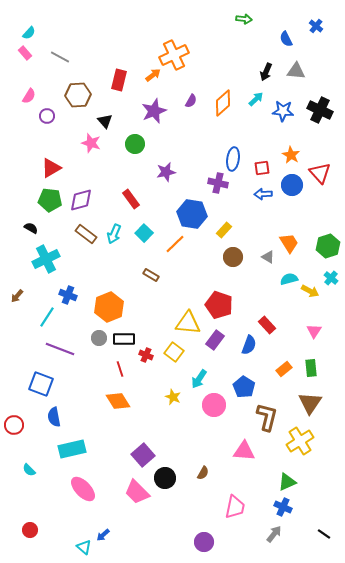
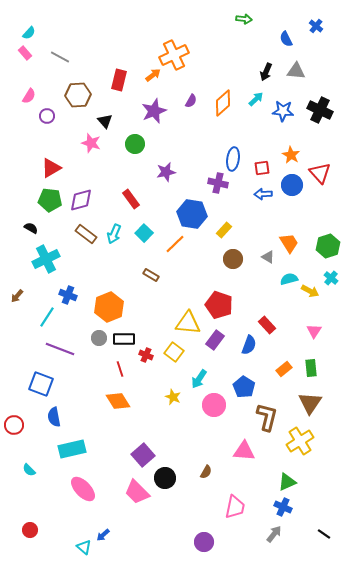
brown circle at (233, 257): moved 2 px down
brown semicircle at (203, 473): moved 3 px right, 1 px up
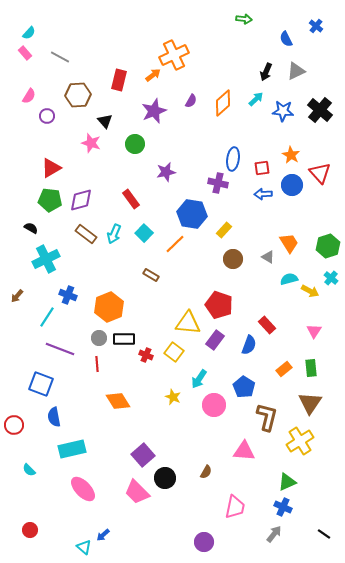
gray triangle at (296, 71): rotated 30 degrees counterclockwise
black cross at (320, 110): rotated 15 degrees clockwise
red line at (120, 369): moved 23 px left, 5 px up; rotated 14 degrees clockwise
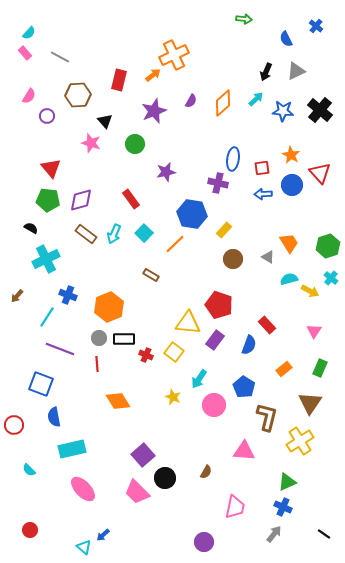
red triangle at (51, 168): rotated 40 degrees counterclockwise
green pentagon at (50, 200): moved 2 px left
green rectangle at (311, 368): moved 9 px right; rotated 30 degrees clockwise
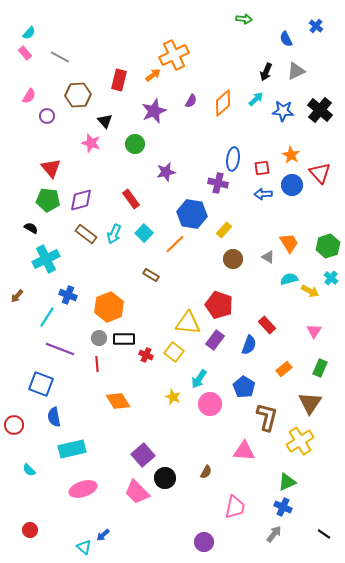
pink circle at (214, 405): moved 4 px left, 1 px up
pink ellipse at (83, 489): rotated 64 degrees counterclockwise
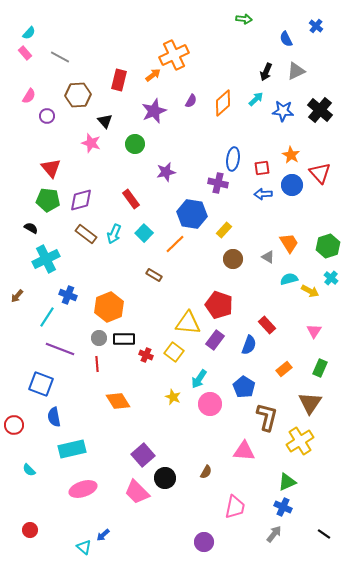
brown rectangle at (151, 275): moved 3 px right
